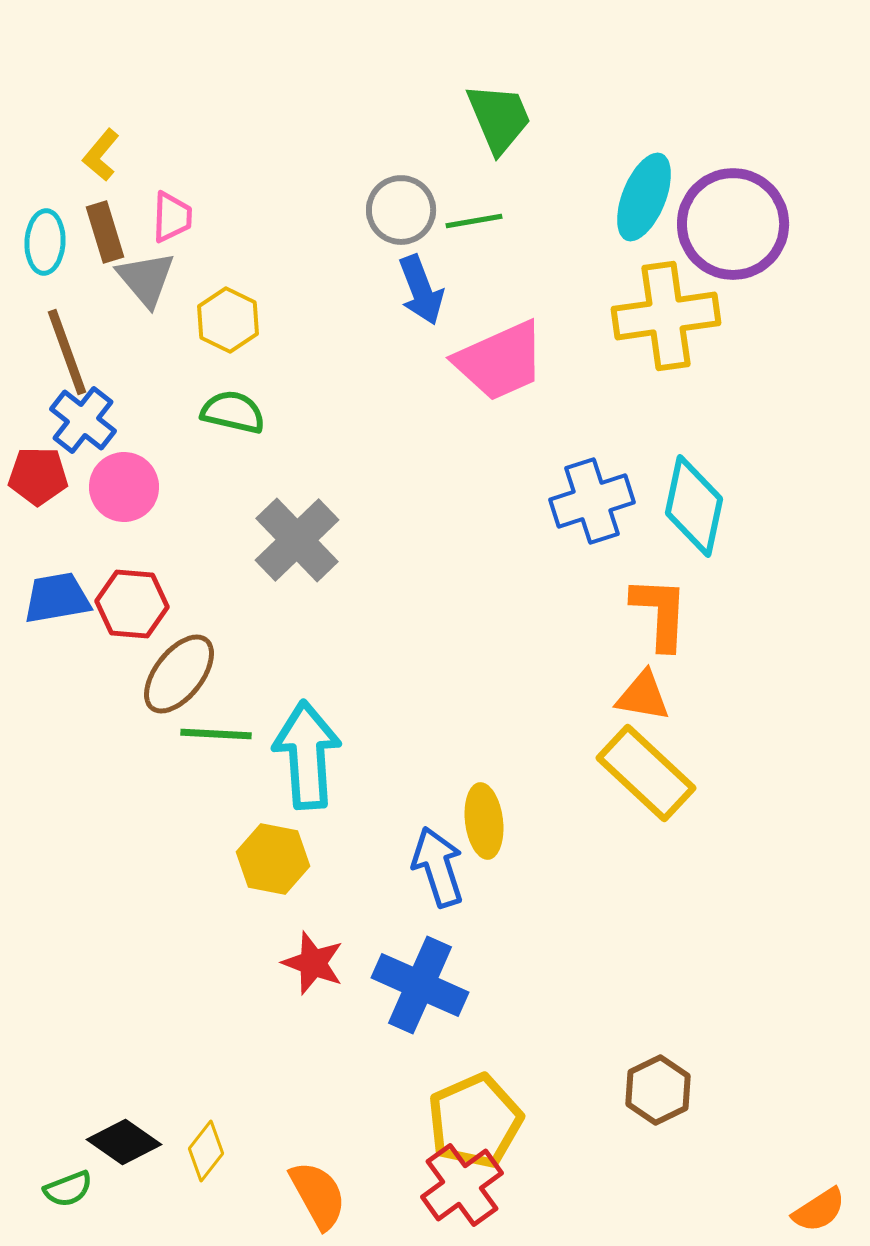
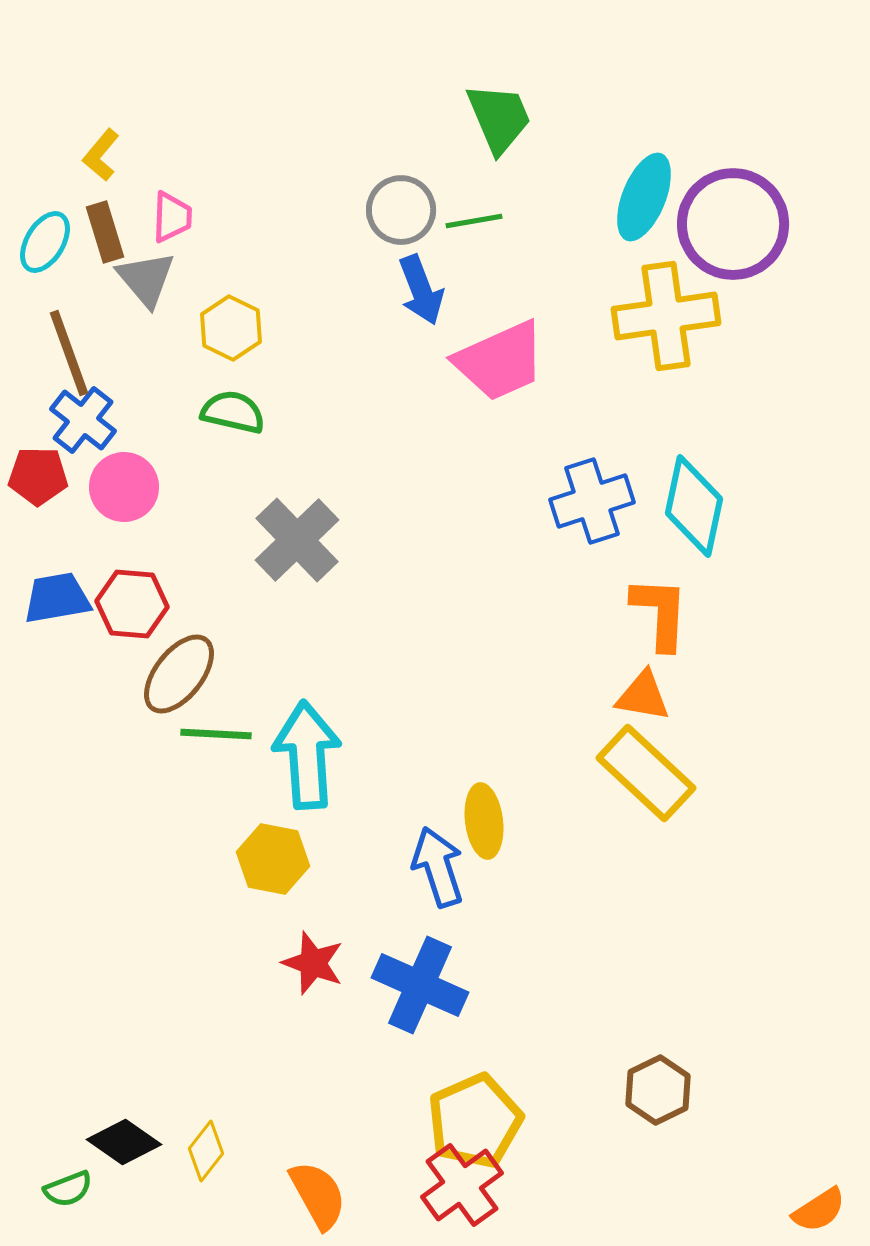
cyan ellipse at (45, 242): rotated 28 degrees clockwise
yellow hexagon at (228, 320): moved 3 px right, 8 px down
brown line at (67, 352): moved 2 px right, 1 px down
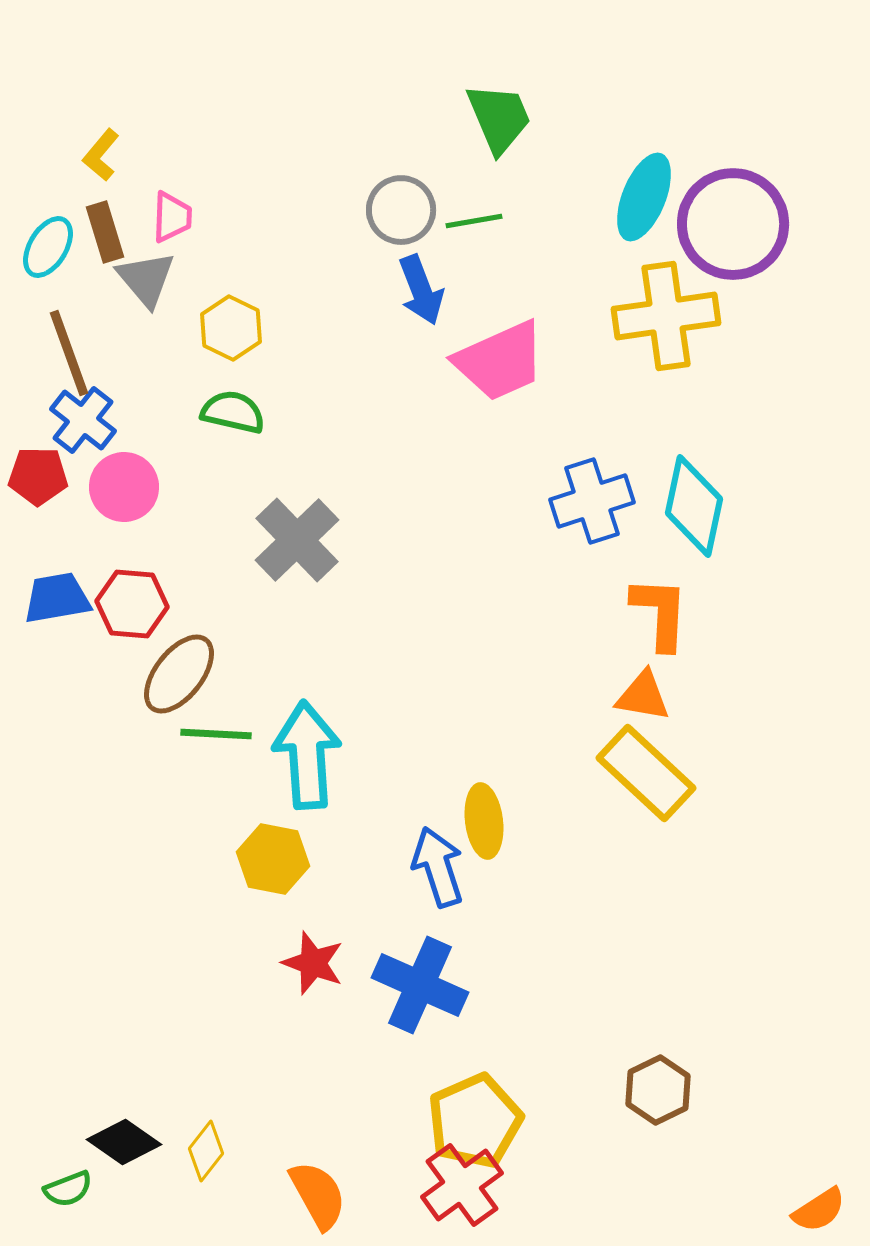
cyan ellipse at (45, 242): moved 3 px right, 5 px down
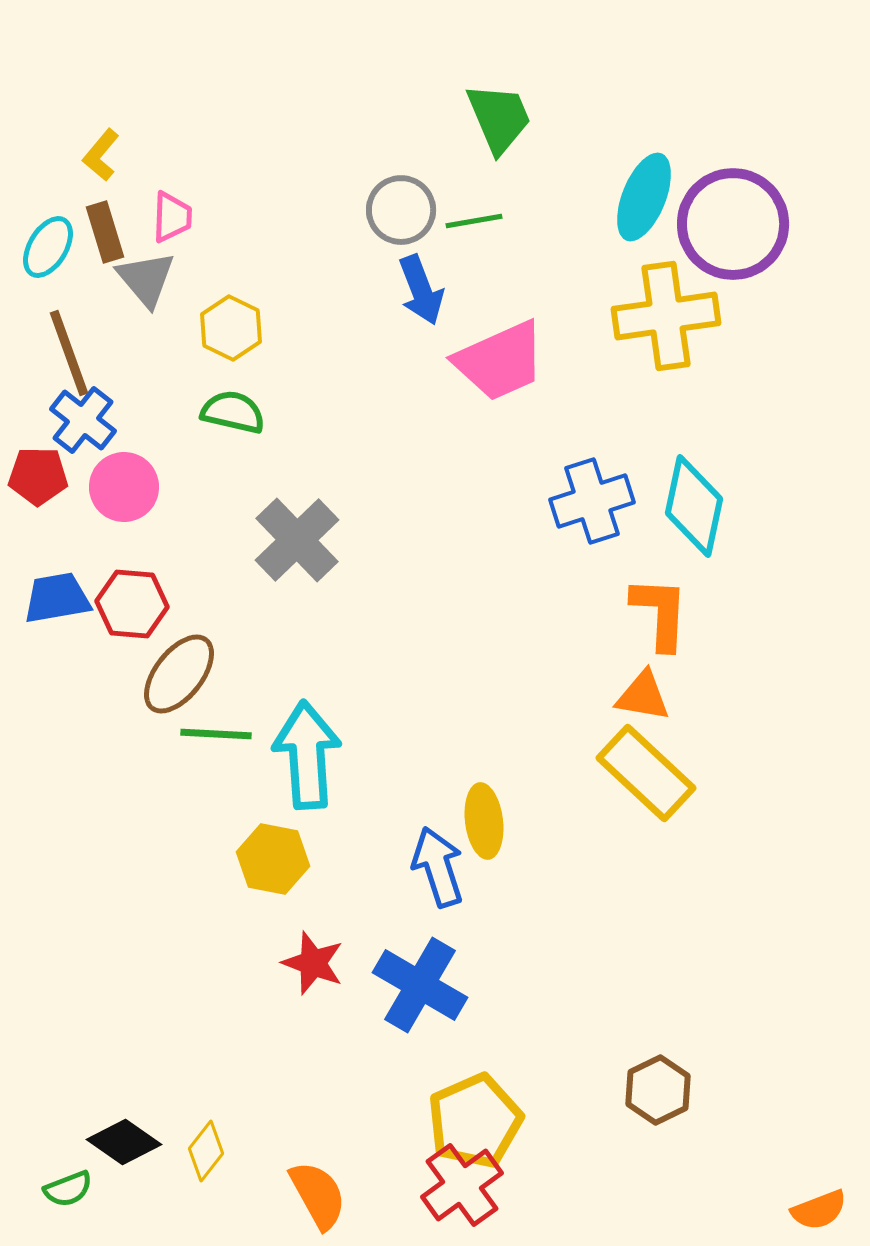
blue cross at (420, 985): rotated 6 degrees clockwise
orange semicircle at (819, 1210): rotated 12 degrees clockwise
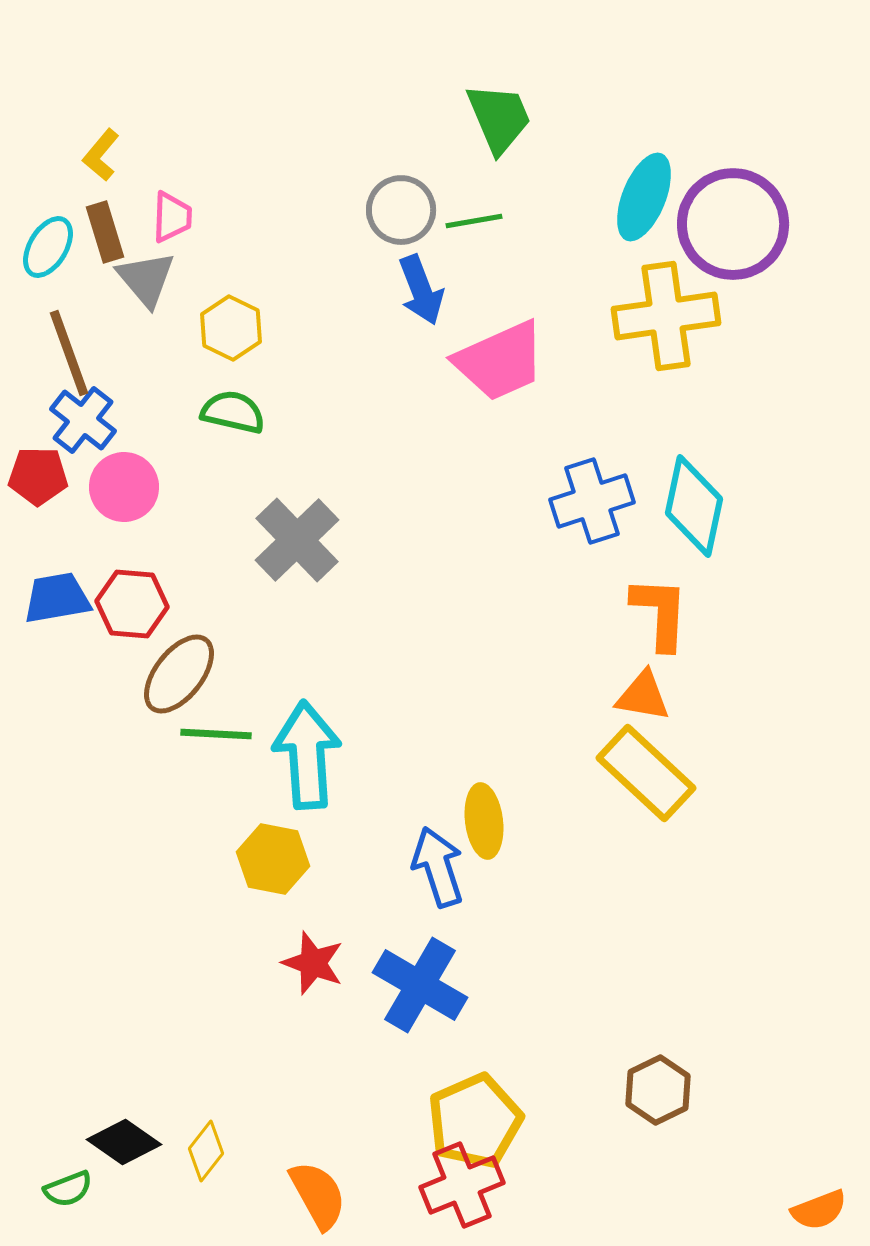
red cross at (462, 1185): rotated 14 degrees clockwise
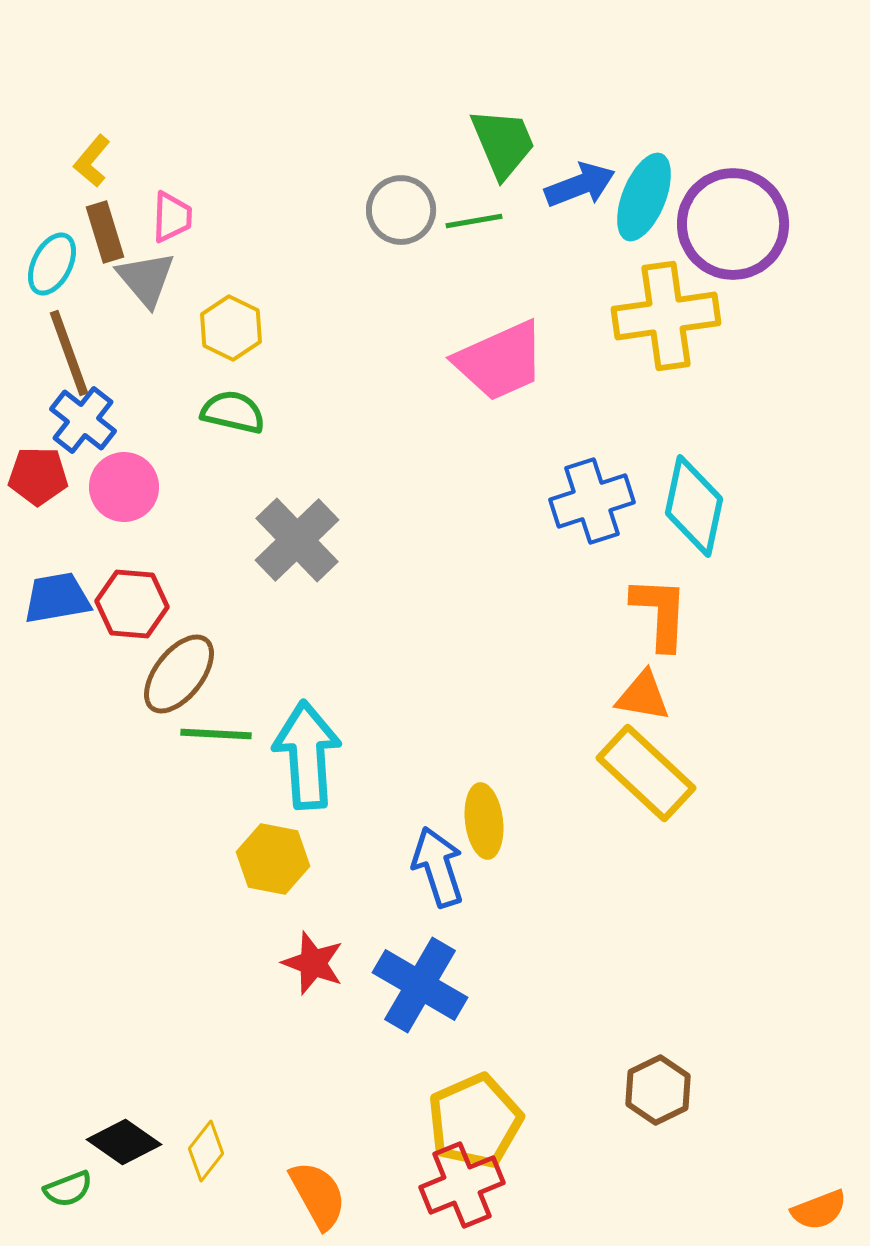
green trapezoid at (499, 118): moved 4 px right, 25 px down
yellow L-shape at (101, 155): moved 9 px left, 6 px down
cyan ellipse at (48, 247): moved 4 px right, 17 px down; rotated 4 degrees counterclockwise
blue arrow at (421, 290): moved 159 px right, 105 px up; rotated 90 degrees counterclockwise
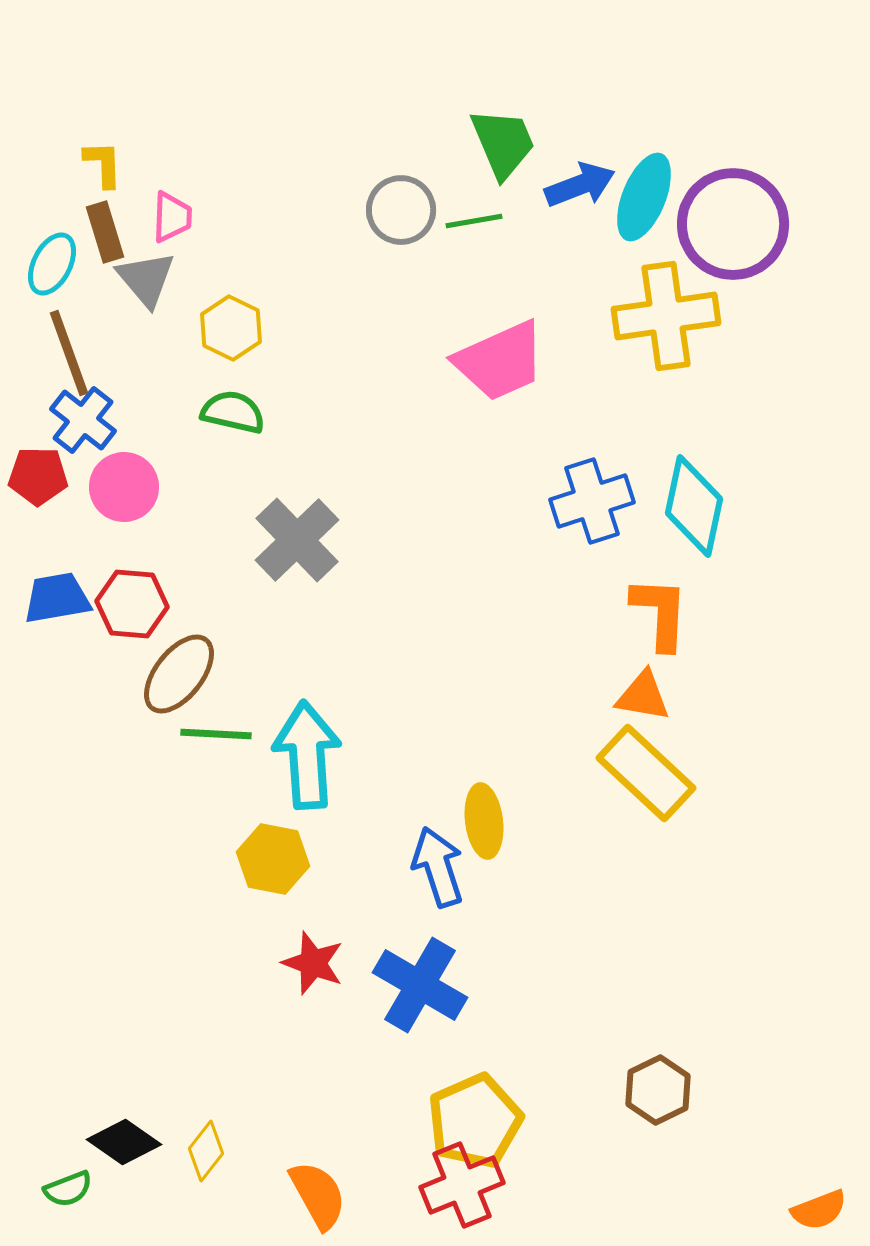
yellow L-shape at (92, 161): moved 11 px right, 3 px down; rotated 138 degrees clockwise
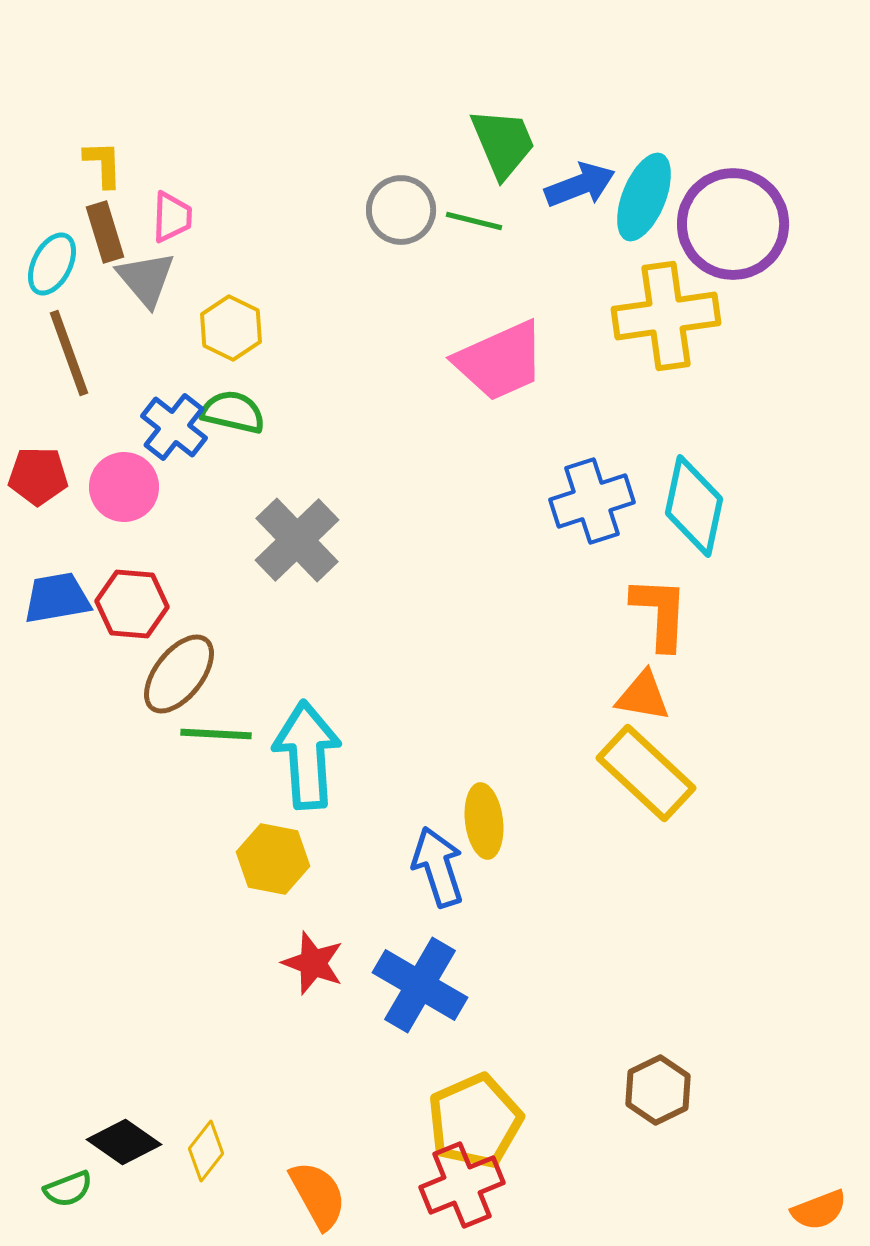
green line at (474, 221): rotated 24 degrees clockwise
blue cross at (83, 420): moved 91 px right, 7 px down
